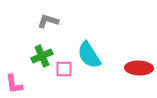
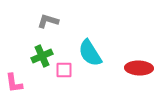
cyan semicircle: moved 1 px right, 2 px up
pink square: moved 1 px down
pink L-shape: moved 1 px up
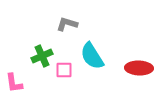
gray L-shape: moved 19 px right, 3 px down
cyan semicircle: moved 2 px right, 3 px down
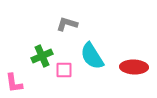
red ellipse: moved 5 px left, 1 px up
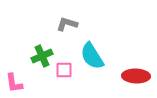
red ellipse: moved 2 px right, 9 px down
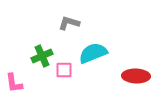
gray L-shape: moved 2 px right, 1 px up
cyan semicircle: moved 1 px right, 3 px up; rotated 100 degrees clockwise
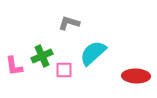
cyan semicircle: rotated 20 degrees counterclockwise
pink L-shape: moved 17 px up
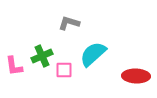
cyan semicircle: moved 1 px down
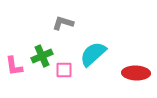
gray L-shape: moved 6 px left
red ellipse: moved 3 px up
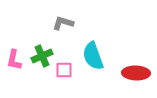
cyan semicircle: moved 2 px down; rotated 68 degrees counterclockwise
pink L-shape: moved 6 px up; rotated 20 degrees clockwise
